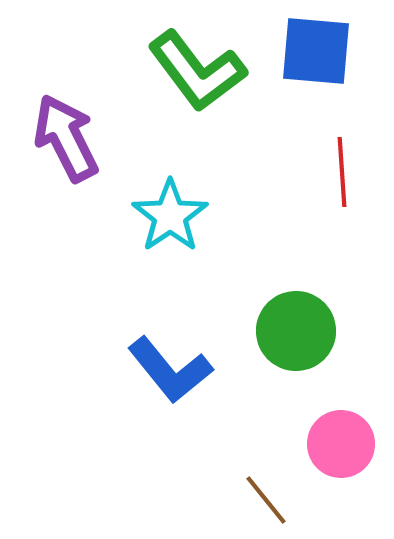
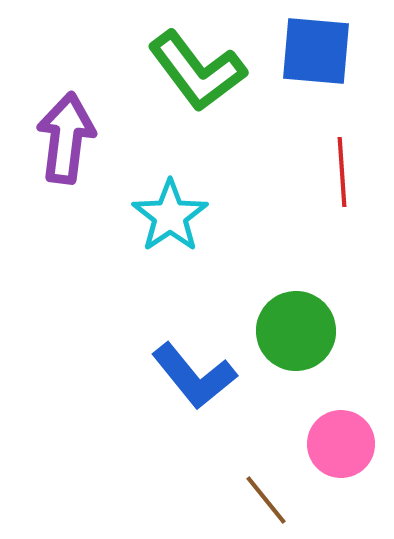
purple arrow: rotated 34 degrees clockwise
blue L-shape: moved 24 px right, 6 px down
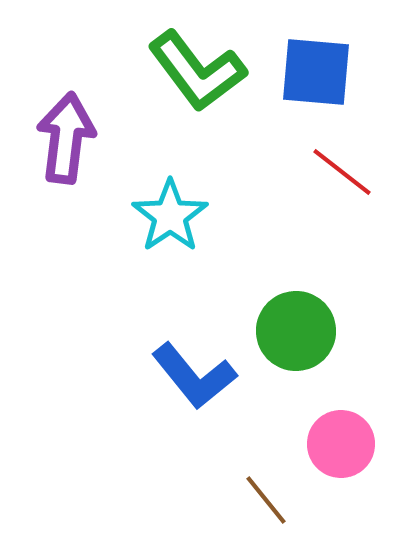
blue square: moved 21 px down
red line: rotated 48 degrees counterclockwise
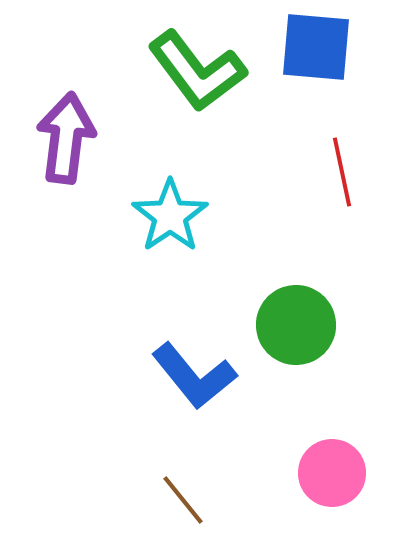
blue square: moved 25 px up
red line: rotated 40 degrees clockwise
green circle: moved 6 px up
pink circle: moved 9 px left, 29 px down
brown line: moved 83 px left
